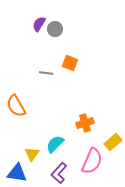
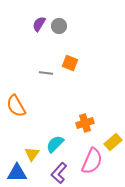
gray circle: moved 4 px right, 3 px up
blue triangle: rotated 10 degrees counterclockwise
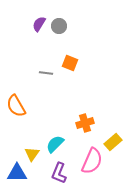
purple L-shape: rotated 20 degrees counterclockwise
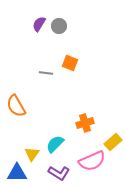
pink semicircle: rotated 44 degrees clockwise
purple L-shape: rotated 80 degrees counterclockwise
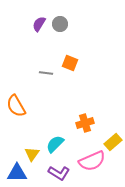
gray circle: moved 1 px right, 2 px up
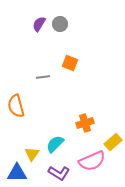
gray line: moved 3 px left, 4 px down; rotated 16 degrees counterclockwise
orange semicircle: rotated 15 degrees clockwise
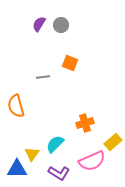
gray circle: moved 1 px right, 1 px down
blue triangle: moved 4 px up
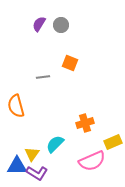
yellow rectangle: rotated 18 degrees clockwise
blue triangle: moved 3 px up
purple L-shape: moved 22 px left
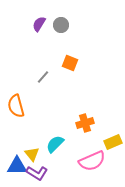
gray line: rotated 40 degrees counterclockwise
yellow triangle: rotated 14 degrees counterclockwise
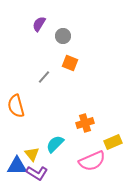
gray circle: moved 2 px right, 11 px down
gray line: moved 1 px right
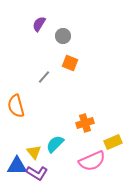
yellow triangle: moved 2 px right, 2 px up
